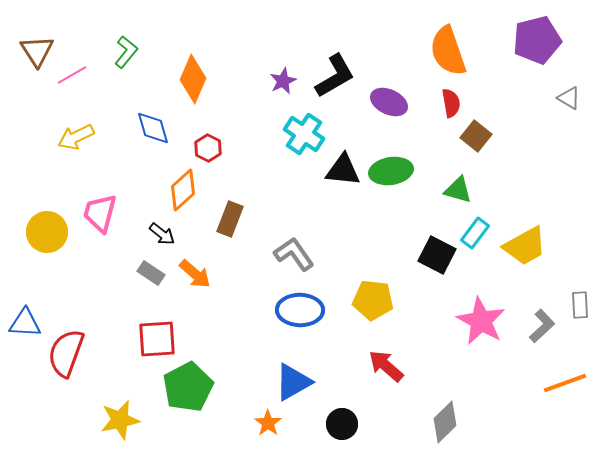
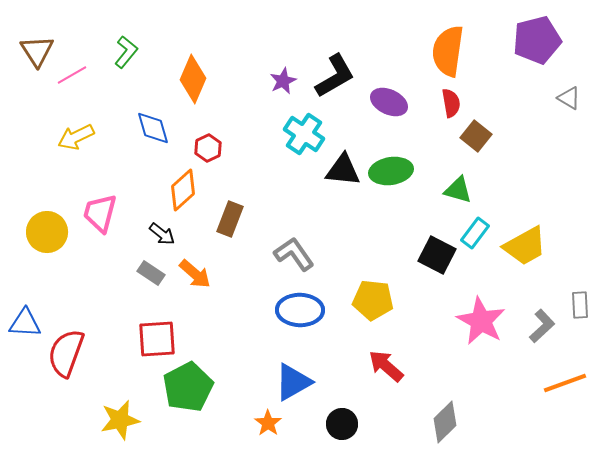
orange semicircle at (448, 51): rotated 27 degrees clockwise
red hexagon at (208, 148): rotated 8 degrees clockwise
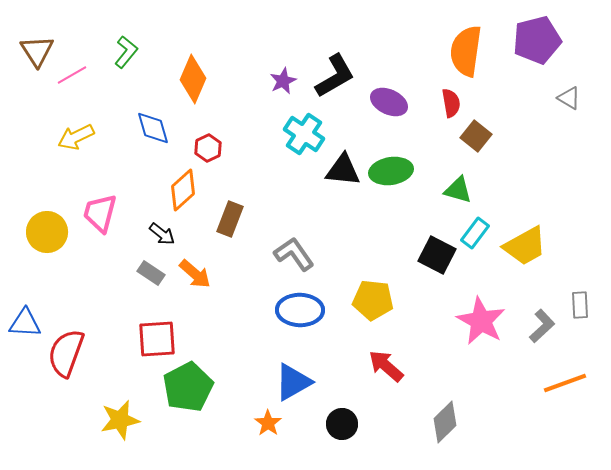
orange semicircle at (448, 51): moved 18 px right
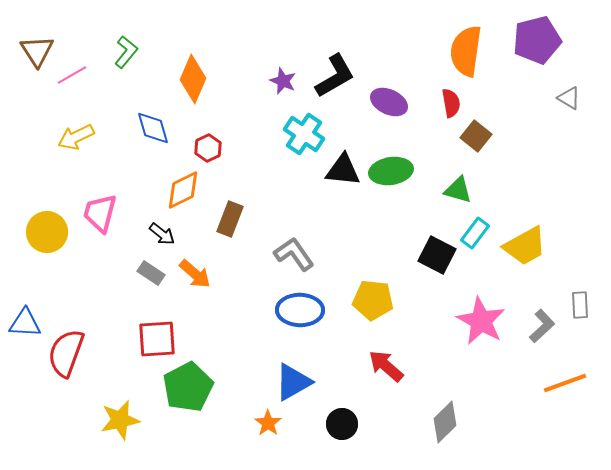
purple star at (283, 81): rotated 24 degrees counterclockwise
orange diamond at (183, 190): rotated 15 degrees clockwise
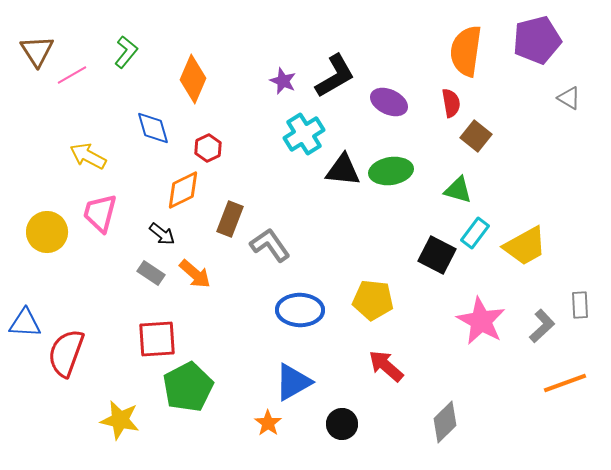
cyan cross at (304, 134): rotated 24 degrees clockwise
yellow arrow at (76, 137): moved 12 px right, 19 px down; rotated 54 degrees clockwise
gray L-shape at (294, 254): moved 24 px left, 9 px up
yellow star at (120, 420): rotated 24 degrees clockwise
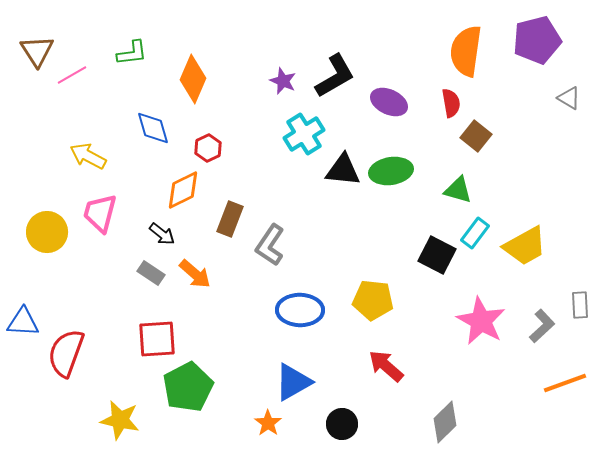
green L-shape at (126, 52): moved 6 px right, 1 px down; rotated 44 degrees clockwise
gray L-shape at (270, 245): rotated 111 degrees counterclockwise
blue triangle at (25, 323): moved 2 px left, 1 px up
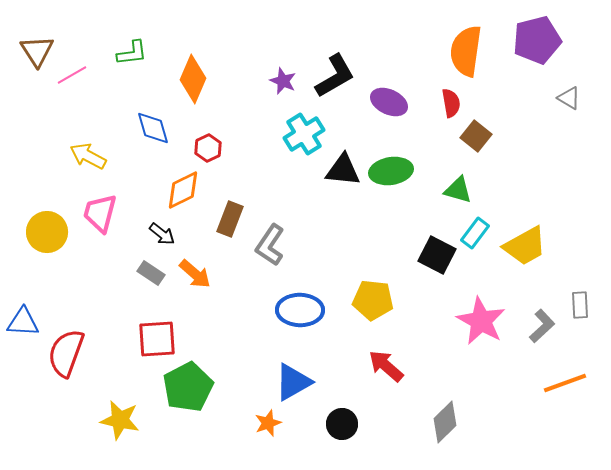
orange star at (268, 423): rotated 16 degrees clockwise
